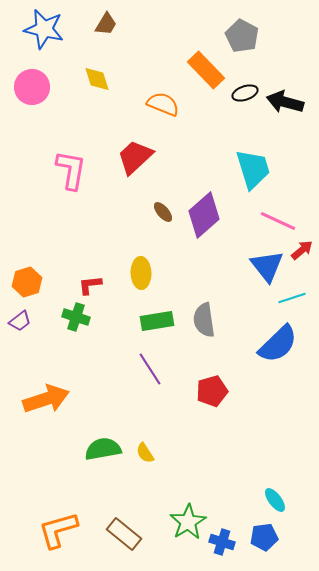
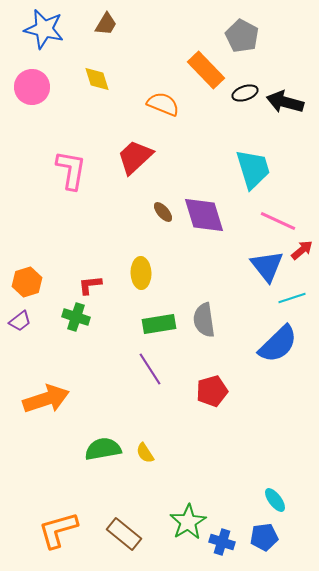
purple diamond: rotated 66 degrees counterclockwise
green rectangle: moved 2 px right, 3 px down
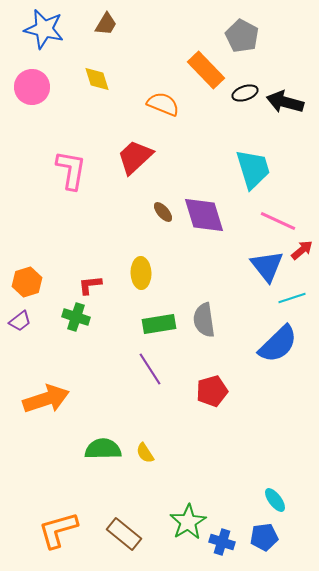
green semicircle: rotated 9 degrees clockwise
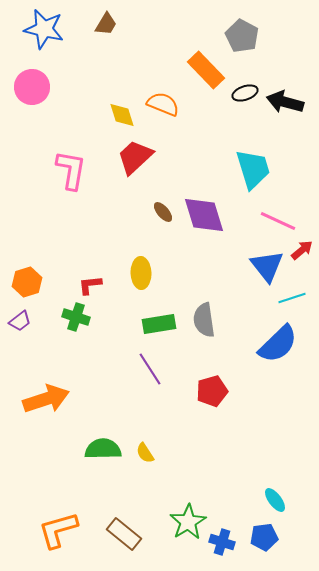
yellow diamond: moved 25 px right, 36 px down
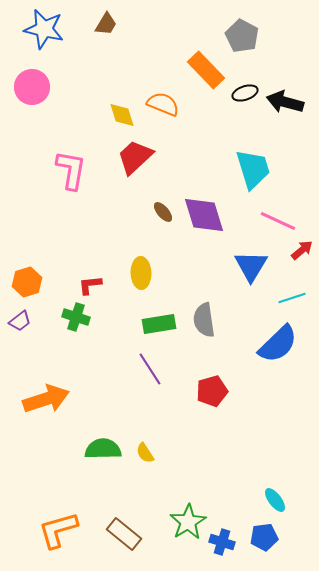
blue triangle: moved 16 px left; rotated 9 degrees clockwise
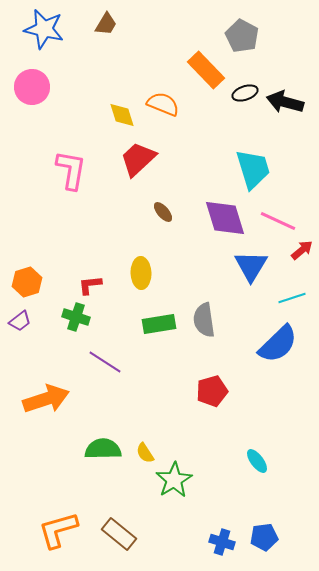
red trapezoid: moved 3 px right, 2 px down
purple diamond: moved 21 px right, 3 px down
purple line: moved 45 px left, 7 px up; rotated 24 degrees counterclockwise
cyan ellipse: moved 18 px left, 39 px up
green star: moved 14 px left, 42 px up
brown rectangle: moved 5 px left
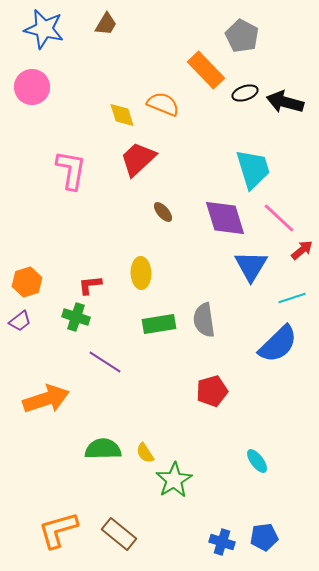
pink line: moved 1 px right, 3 px up; rotated 18 degrees clockwise
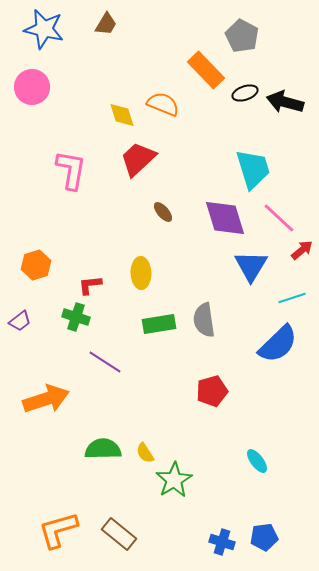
orange hexagon: moved 9 px right, 17 px up
